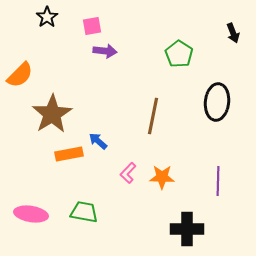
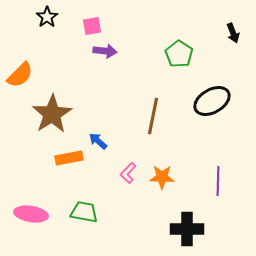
black ellipse: moved 5 px left, 1 px up; rotated 54 degrees clockwise
orange rectangle: moved 4 px down
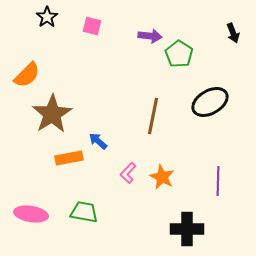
pink square: rotated 24 degrees clockwise
purple arrow: moved 45 px right, 15 px up
orange semicircle: moved 7 px right
black ellipse: moved 2 px left, 1 px down
orange star: rotated 25 degrees clockwise
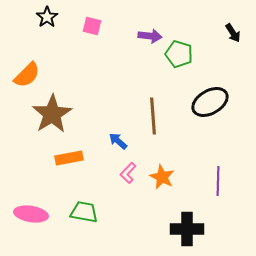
black arrow: rotated 12 degrees counterclockwise
green pentagon: rotated 16 degrees counterclockwise
brown line: rotated 15 degrees counterclockwise
blue arrow: moved 20 px right
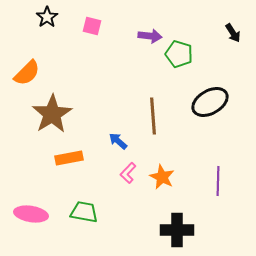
orange semicircle: moved 2 px up
black cross: moved 10 px left, 1 px down
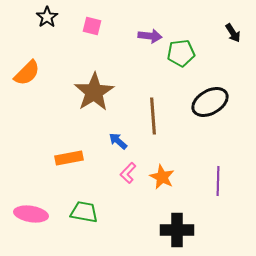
green pentagon: moved 2 px right, 1 px up; rotated 24 degrees counterclockwise
brown star: moved 42 px right, 22 px up
